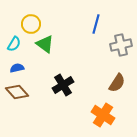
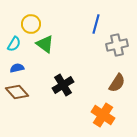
gray cross: moved 4 px left
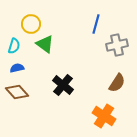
cyan semicircle: moved 2 px down; rotated 14 degrees counterclockwise
black cross: rotated 20 degrees counterclockwise
orange cross: moved 1 px right, 1 px down
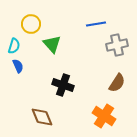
blue line: rotated 66 degrees clockwise
green triangle: moved 7 px right; rotated 12 degrees clockwise
blue semicircle: moved 1 px right, 2 px up; rotated 80 degrees clockwise
black cross: rotated 20 degrees counterclockwise
brown diamond: moved 25 px right, 25 px down; rotated 20 degrees clockwise
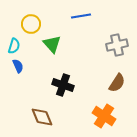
blue line: moved 15 px left, 8 px up
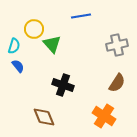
yellow circle: moved 3 px right, 5 px down
blue semicircle: rotated 16 degrees counterclockwise
brown diamond: moved 2 px right
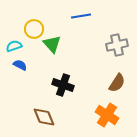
cyan semicircle: rotated 126 degrees counterclockwise
blue semicircle: moved 2 px right, 1 px up; rotated 24 degrees counterclockwise
orange cross: moved 3 px right, 1 px up
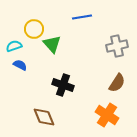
blue line: moved 1 px right, 1 px down
gray cross: moved 1 px down
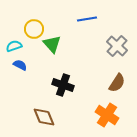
blue line: moved 5 px right, 2 px down
gray cross: rotated 35 degrees counterclockwise
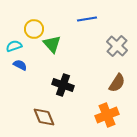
orange cross: rotated 35 degrees clockwise
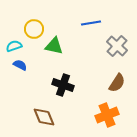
blue line: moved 4 px right, 4 px down
green triangle: moved 2 px right, 2 px down; rotated 36 degrees counterclockwise
